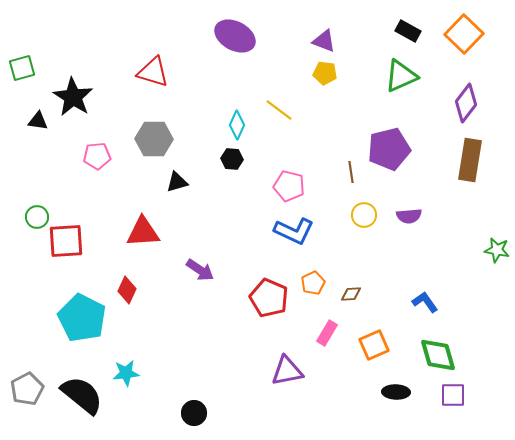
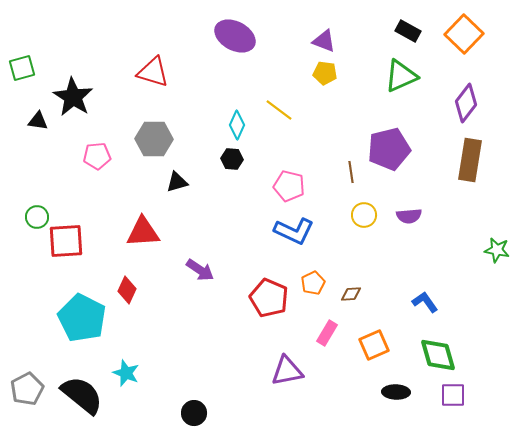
cyan star at (126, 373): rotated 28 degrees clockwise
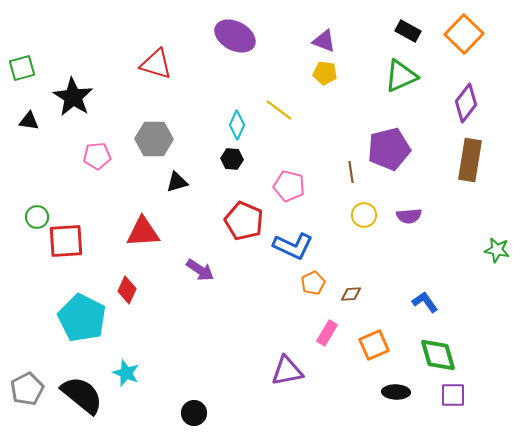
red triangle at (153, 72): moved 3 px right, 8 px up
black triangle at (38, 121): moved 9 px left
blue L-shape at (294, 231): moved 1 px left, 15 px down
red pentagon at (269, 298): moved 25 px left, 77 px up
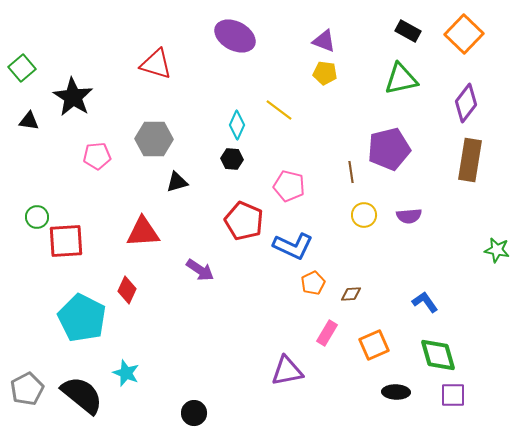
green square at (22, 68): rotated 24 degrees counterclockwise
green triangle at (401, 76): moved 3 px down; rotated 12 degrees clockwise
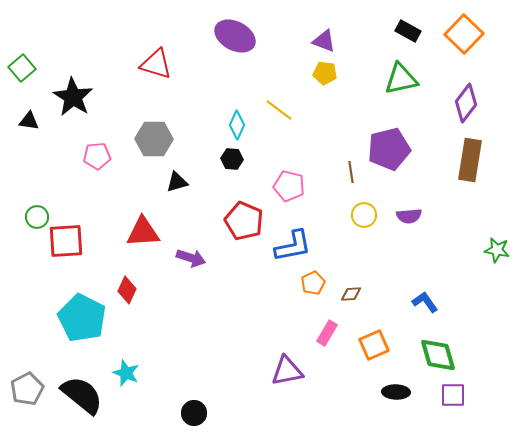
blue L-shape at (293, 246): rotated 36 degrees counterclockwise
purple arrow at (200, 270): moved 9 px left, 12 px up; rotated 16 degrees counterclockwise
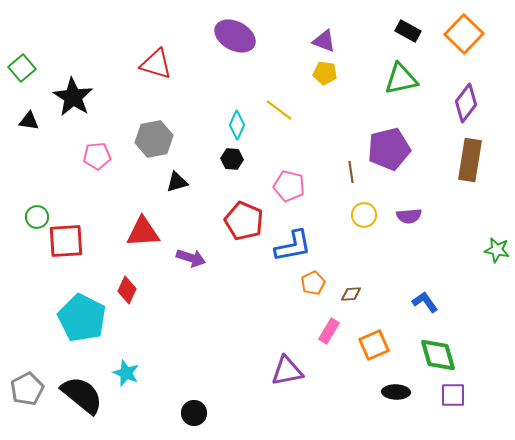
gray hexagon at (154, 139): rotated 12 degrees counterclockwise
pink rectangle at (327, 333): moved 2 px right, 2 px up
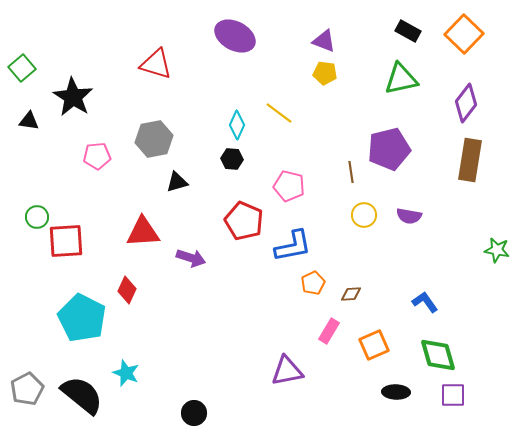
yellow line at (279, 110): moved 3 px down
purple semicircle at (409, 216): rotated 15 degrees clockwise
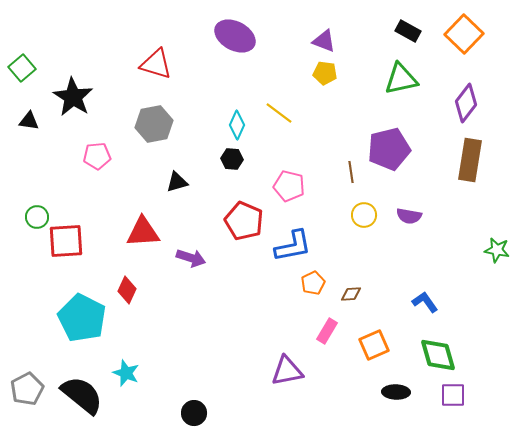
gray hexagon at (154, 139): moved 15 px up
pink rectangle at (329, 331): moved 2 px left
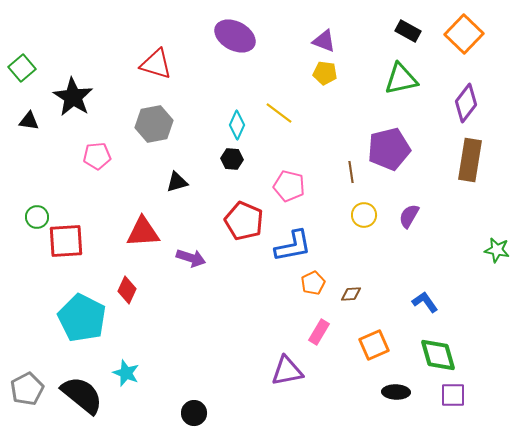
purple semicircle at (409, 216): rotated 110 degrees clockwise
pink rectangle at (327, 331): moved 8 px left, 1 px down
